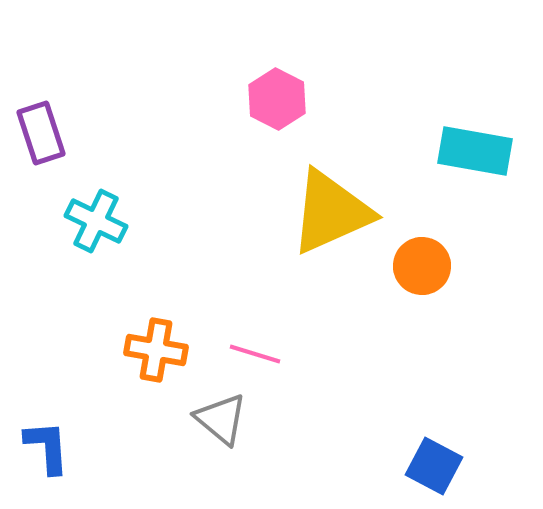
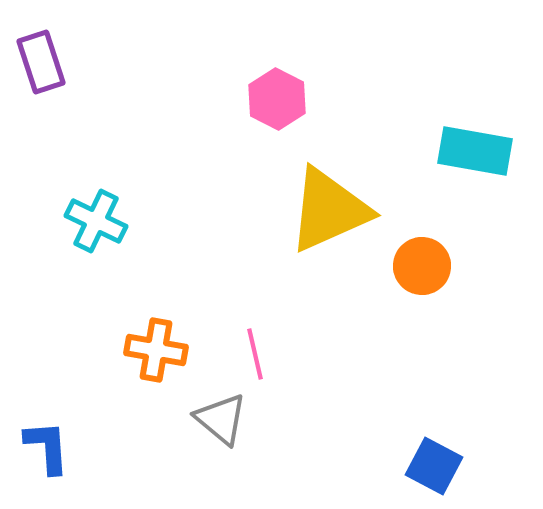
purple rectangle: moved 71 px up
yellow triangle: moved 2 px left, 2 px up
pink line: rotated 60 degrees clockwise
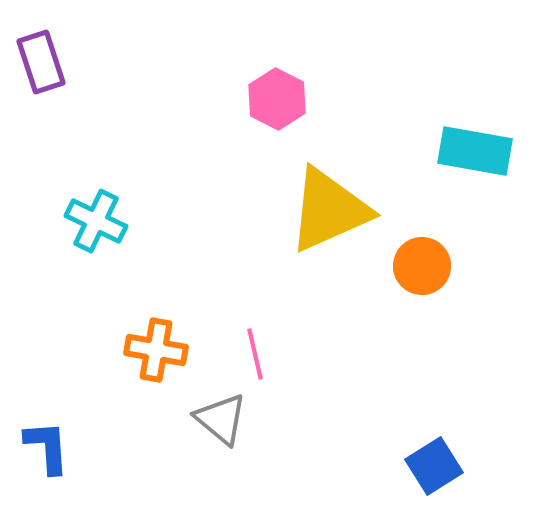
blue square: rotated 30 degrees clockwise
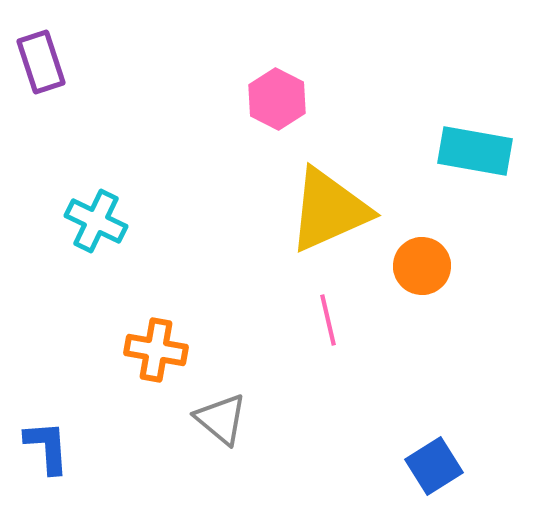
pink line: moved 73 px right, 34 px up
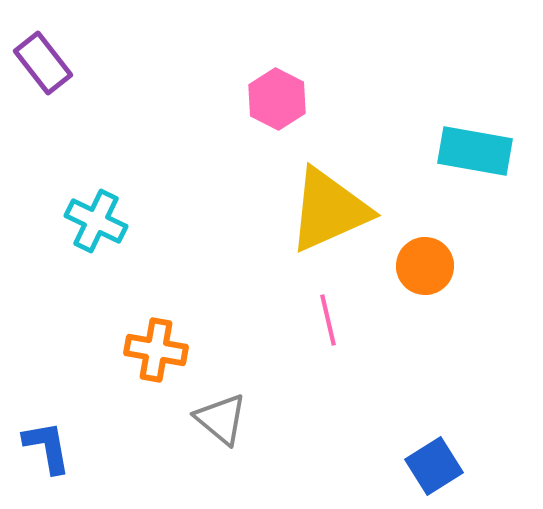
purple rectangle: moved 2 px right, 1 px down; rotated 20 degrees counterclockwise
orange circle: moved 3 px right
blue L-shape: rotated 6 degrees counterclockwise
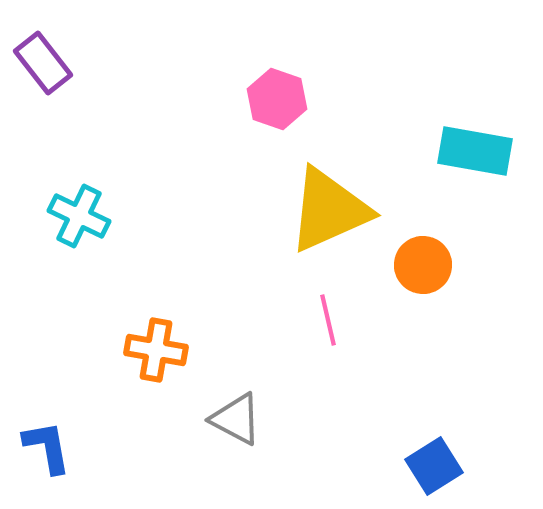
pink hexagon: rotated 8 degrees counterclockwise
cyan cross: moved 17 px left, 5 px up
orange circle: moved 2 px left, 1 px up
gray triangle: moved 15 px right; rotated 12 degrees counterclockwise
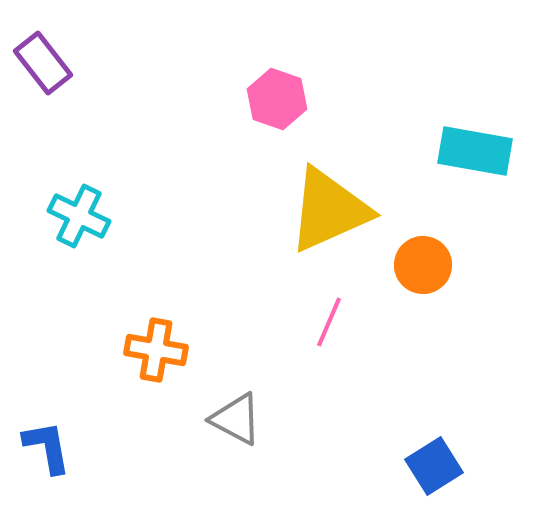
pink line: moved 1 px right, 2 px down; rotated 36 degrees clockwise
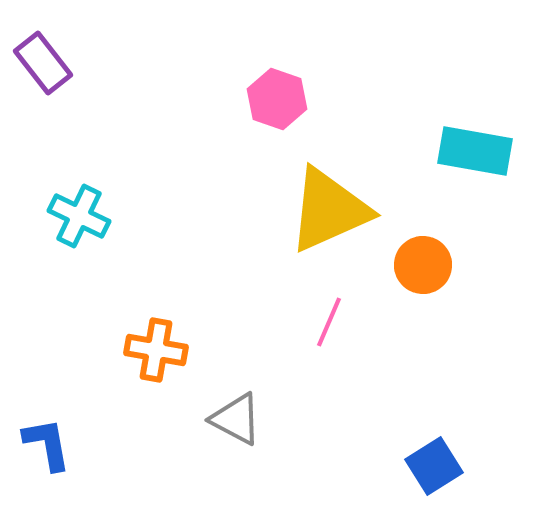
blue L-shape: moved 3 px up
